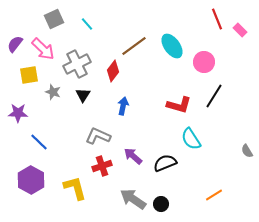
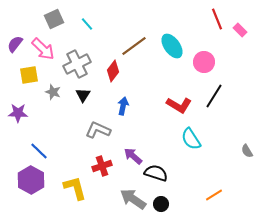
red L-shape: rotated 15 degrees clockwise
gray L-shape: moved 6 px up
blue line: moved 9 px down
black semicircle: moved 9 px left, 10 px down; rotated 40 degrees clockwise
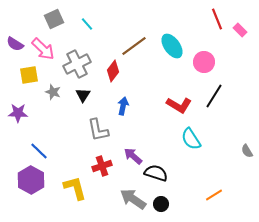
purple semicircle: rotated 96 degrees counterclockwise
gray L-shape: rotated 125 degrees counterclockwise
